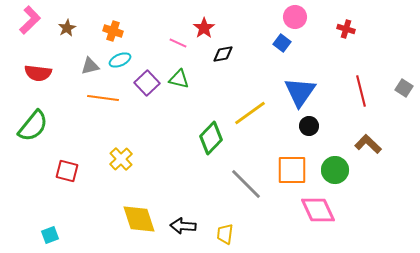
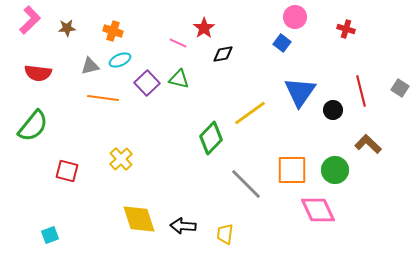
brown star: rotated 24 degrees clockwise
gray square: moved 4 px left
black circle: moved 24 px right, 16 px up
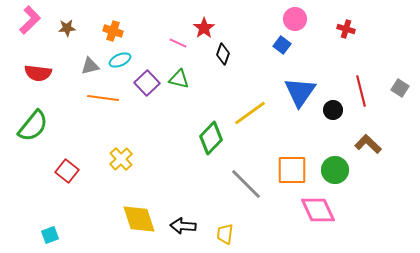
pink circle: moved 2 px down
blue square: moved 2 px down
black diamond: rotated 60 degrees counterclockwise
red square: rotated 25 degrees clockwise
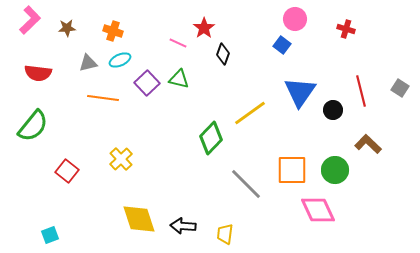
gray triangle: moved 2 px left, 3 px up
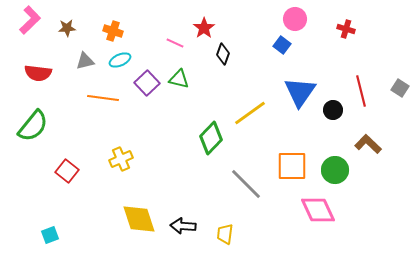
pink line: moved 3 px left
gray triangle: moved 3 px left, 2 px up
yellow cross: rotated 20 degrees clockwise
orange square: moved 4 px up
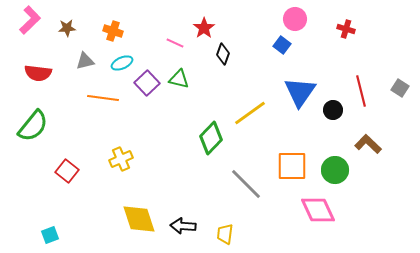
cyan ellipse: moved 2 px right, 3 px down
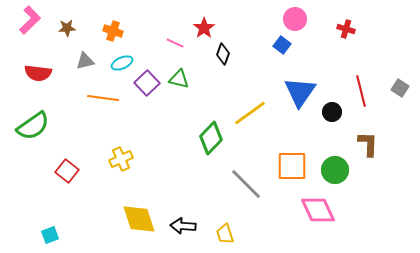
black circle: moved 1 px left, 2 px down
green semicircle: rotated 16 degrees clockwise
brown L-shape: rotated 48 degrees clockwise
yellow trapezoid: rotated 25 degrees counterclockwise
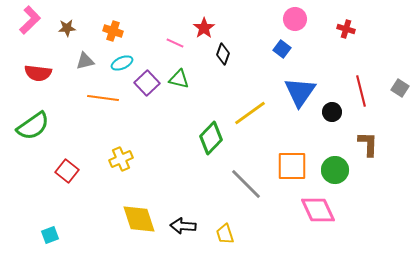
blue square: moved 4 px down
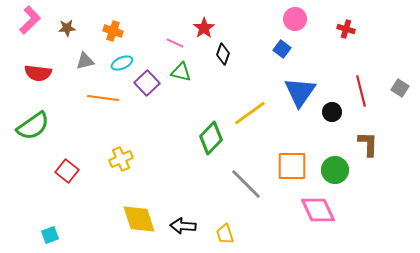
green triangle: moved 2 px right, 7 px up
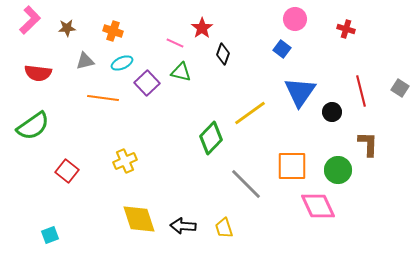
red star: moved 2 px left
yellow cross: moved 4 px right, 2 px down
green circle: moved 3 px right
pink diamond: moved 4 px up
yellow trapezoid: moved 1 px left, 6 px up
